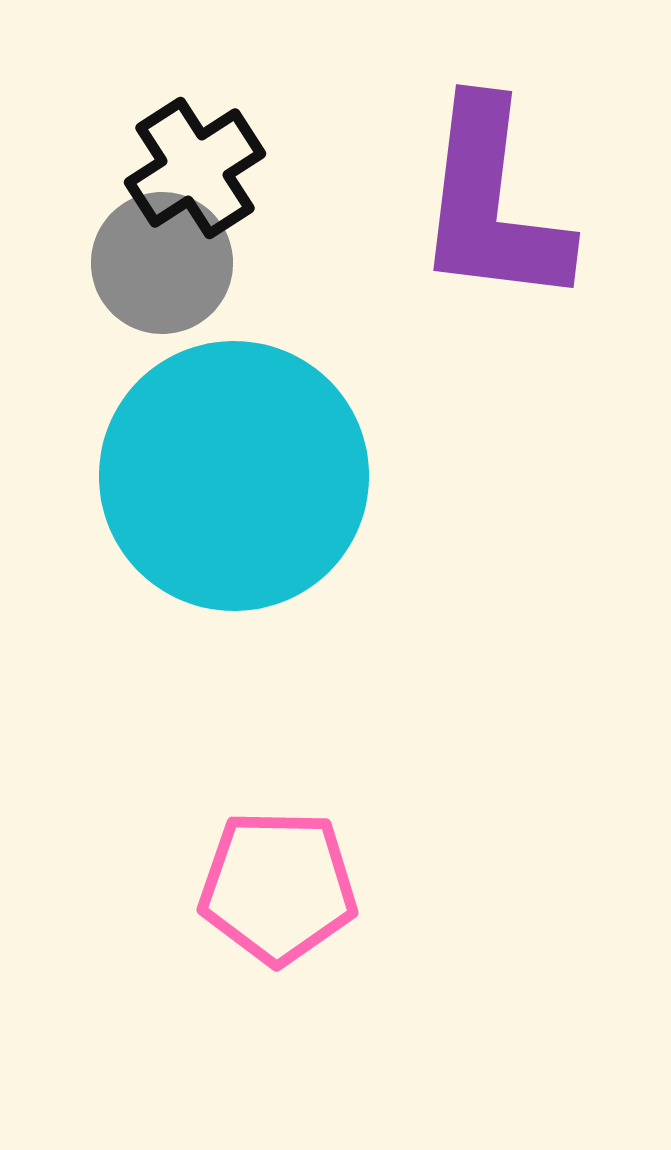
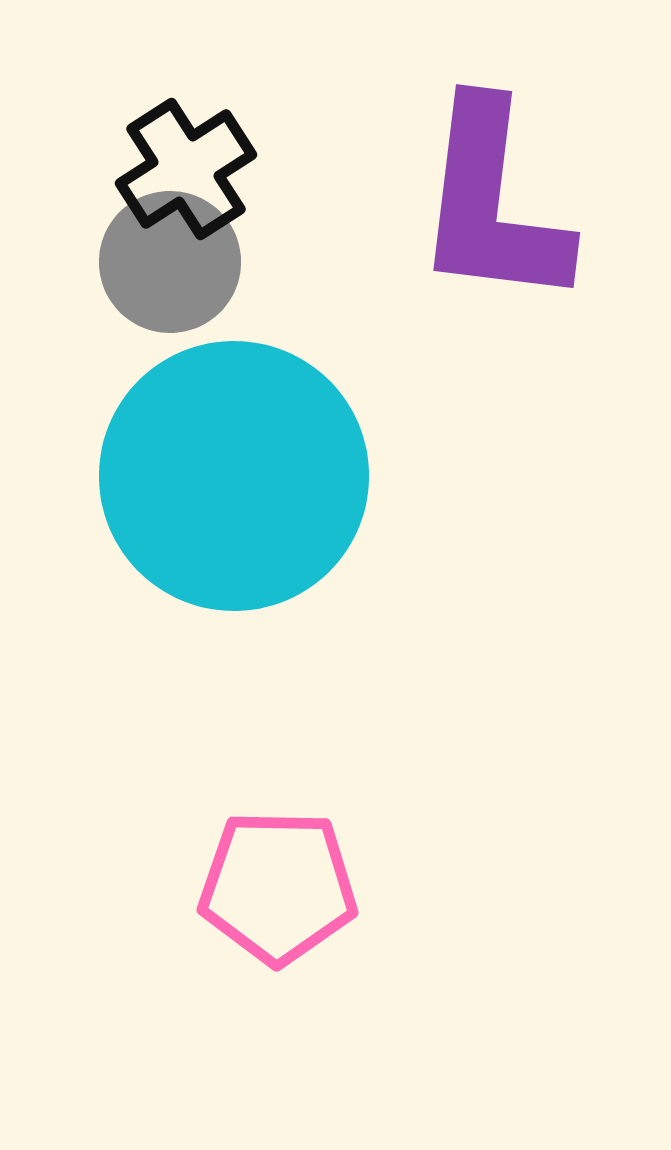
black cross: moved 9 px left, 1 px down
gray circle: moved 8 px right, 1 px up
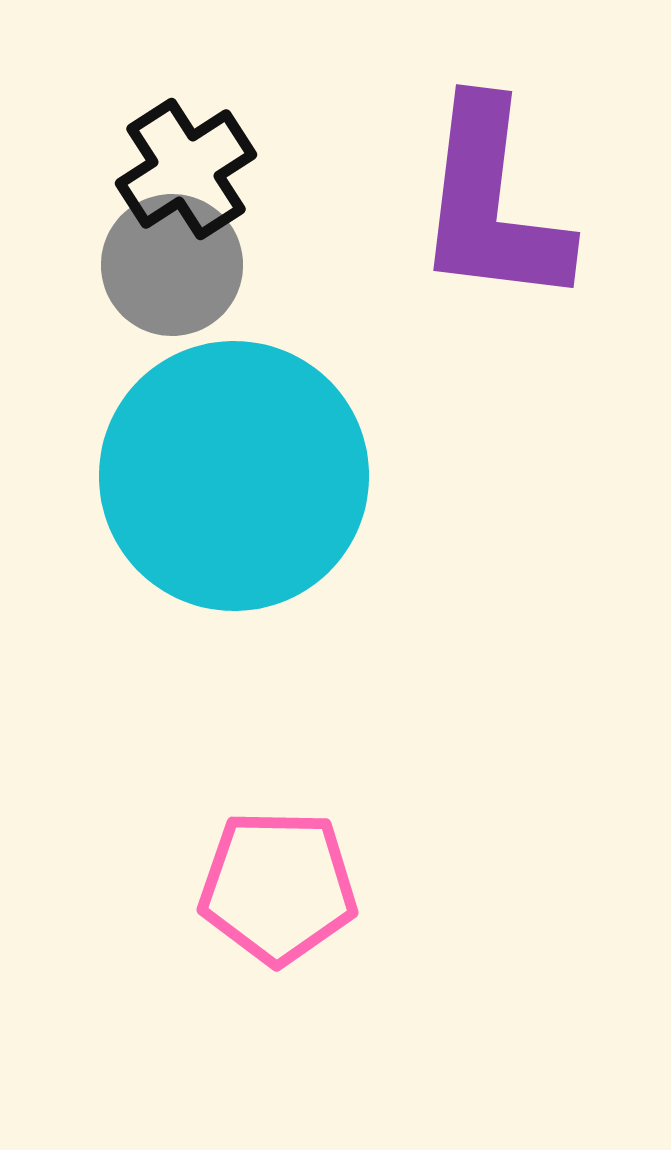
gray circle: moved 2 px right, 3 px down
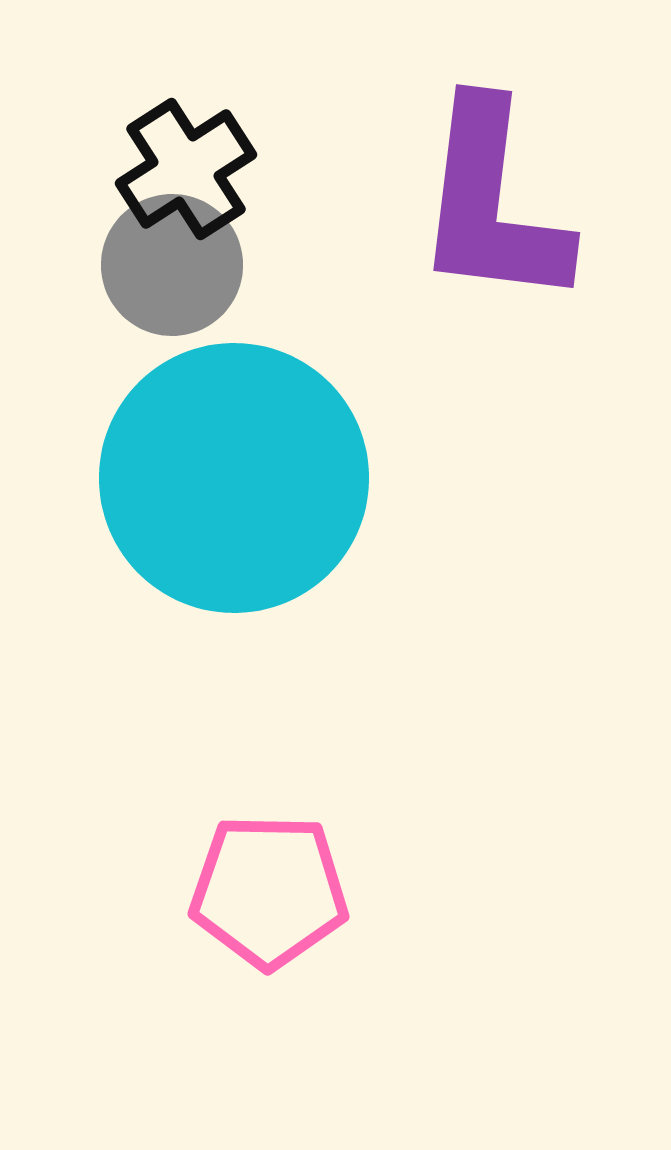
cyan circle: moved 2 px down
pink pentagon: moved 9 px left, 4 px down
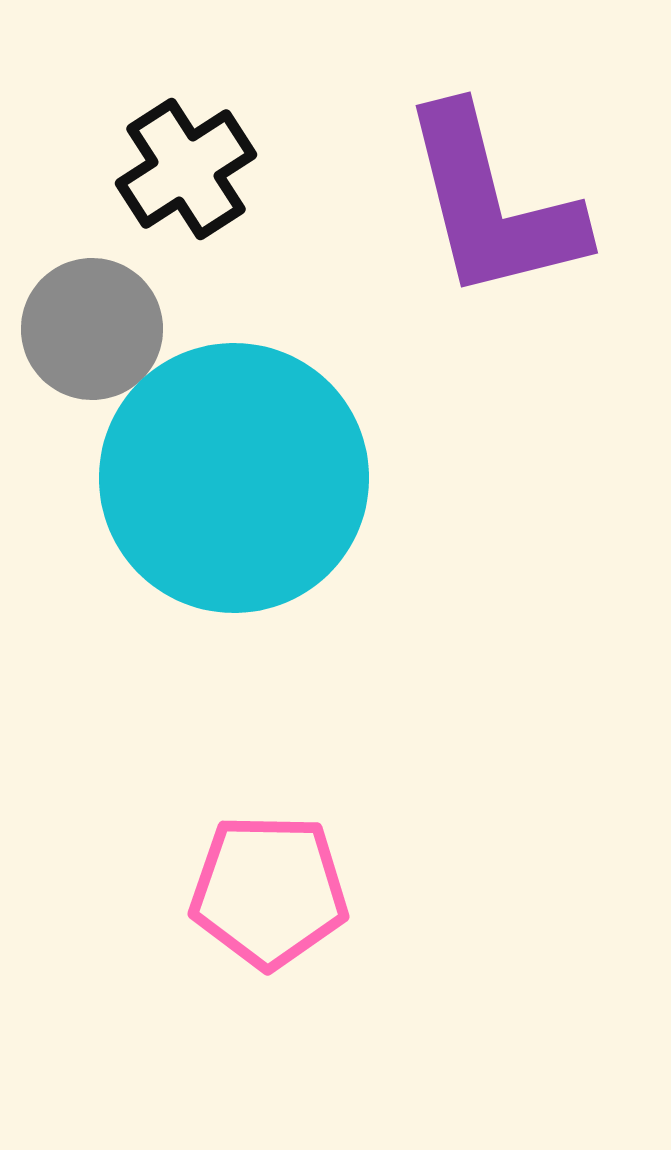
purple L-shape: rotated 21 degrees counterclockwise
gray circle: moved 80 px left, 64 px down
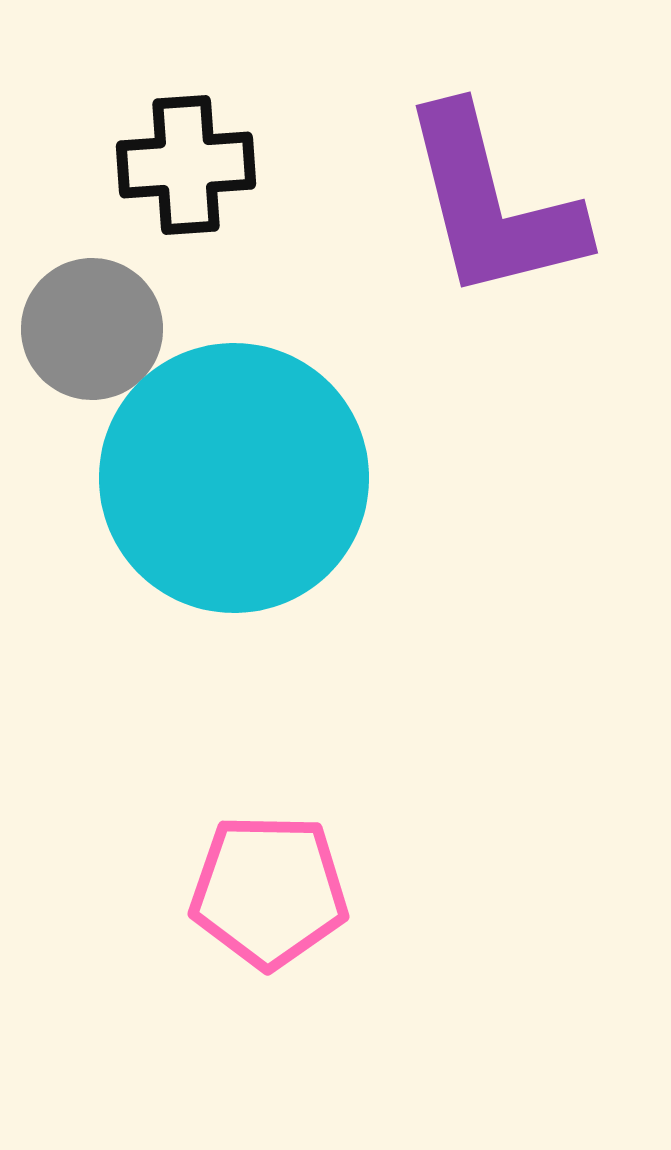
black cross: moved 4 px up; rotated 29 degrees clockwise
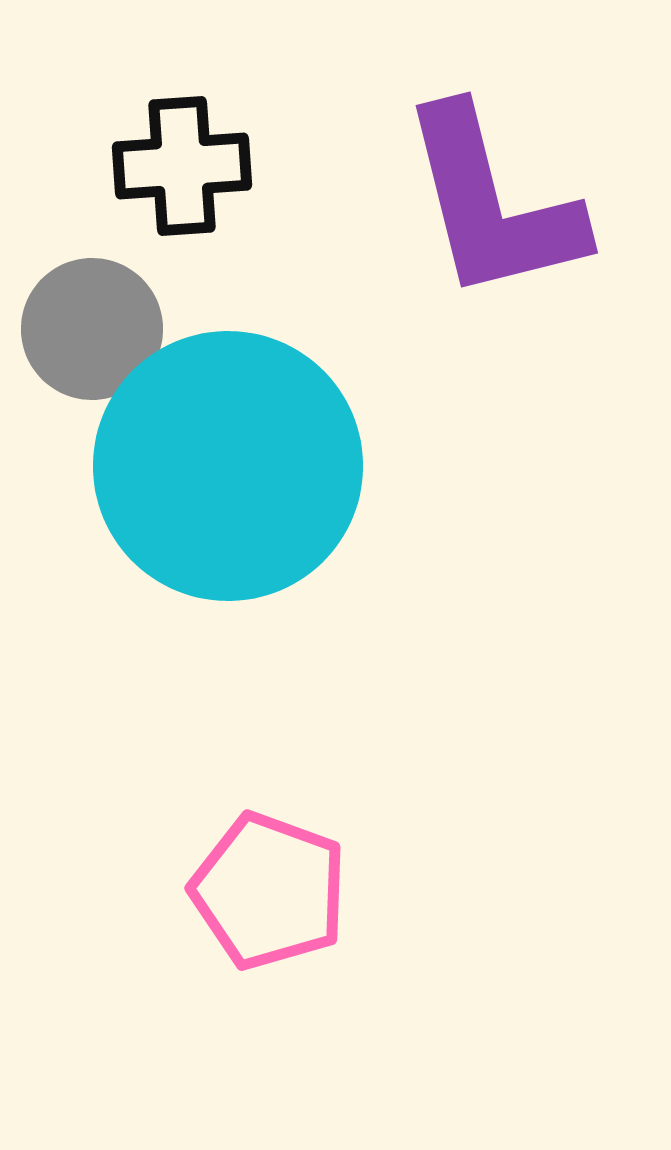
black cross: moved 4 px left, 1 px down
cyan circle: moved 6 px left, 12 px up
pink pentagon: rotated 19 degrees clockwise
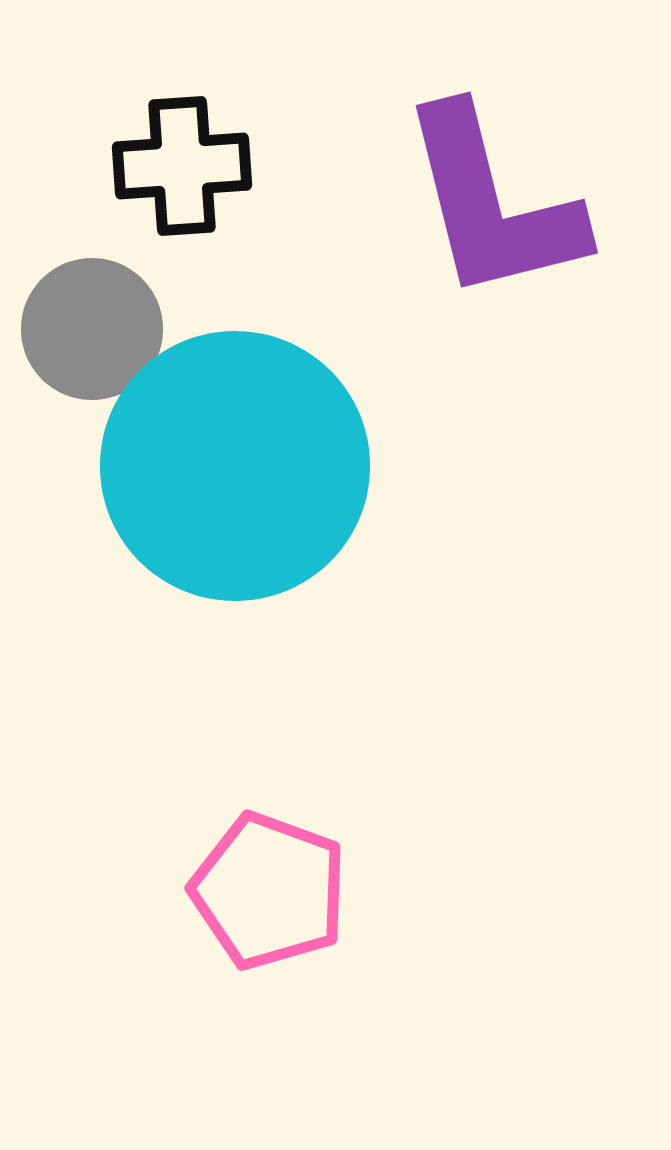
cyan circle: moved 7 px right
